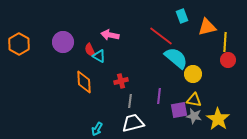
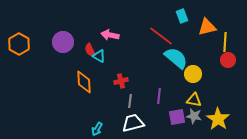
purple square: moved 2 px left, 7 px down
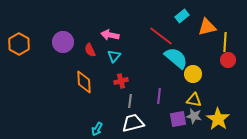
cyan rectangle: rotated 72 degrees clockwise
cyan triangle: moved 15 px right; rotated 40 degrees clockwise
purple square: moved 1 px right, 2 px down
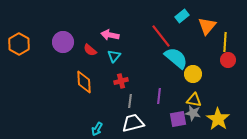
orange triangle: moved 1 px up; rotated 36 degrees counterclockwise
red line: rotated 15 degrees clockwise
red semicircle: rotated 24 degrees counterclockwise
gray star: moved 1 px left, 3 px up
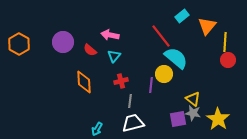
yellow circle: moved 29 px left
purple line: moved 8 px left, 11 px up
yellow triangle: moved 1 px left, 1 px up; rotated 28 degrees clockwise
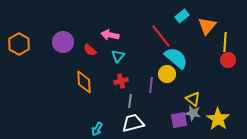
cyan triangle: moved 4 px right
yellow circle: moved 3 px right
purple square: moved 1 px right, 1 px down
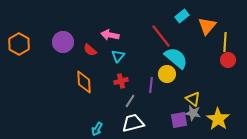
gray line: rotated 24 degrees clockwise
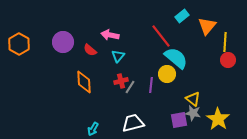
gray line: moved 14 px up
cyan arrow: moved 4 px left
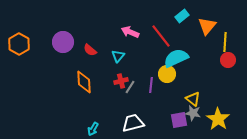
pink arrow: moved 20 px right, 3 px up; rotated 12 degrees clockwise
cyan semicircle: rotated 65 degrees counterclockwise
